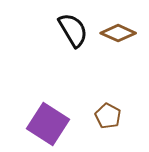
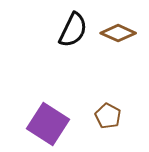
black semicircle: rotated 57 degrees clockwise
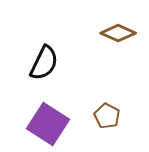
black semicircle: moved 29 px left, 33 px down
brown pentagon: moved 1 px left
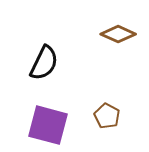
brown diamond: moved 1 px down
purple square: moved 1 px down; rotated 18 degrees counterclockwise
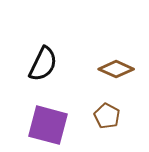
brown diamond: moved 2 px left, 35 px down
black semicircle: moved 1 px left, 1 px down
